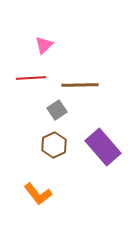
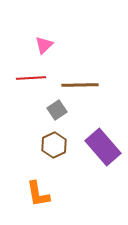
orange L-shape: rotated 28 degrees clockwise
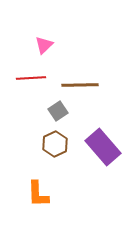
gray square: moved 1 px right, 1 px down
brown hexagon: moved 1 px right, 1 px up
orange L-shape: rotated 8 degrees clockwise
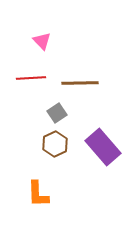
pink triangle: moved 2 px left, 4 px up; rotated 30 degrees counterclockwise
brown line: moved 2 px up
gray square: moved 1 px left, 2 px down
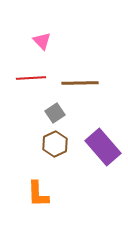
gray square: moved 2 px left
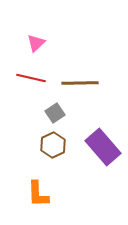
pink triangle: moved 6 px left, 2 px down; rotated 30 degrees clockwise
red line: rotated 16 degrees clockwise
brown hexagon: moved 2 px left, 1 px down
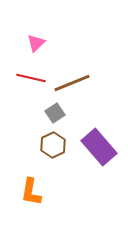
brown line: moved 8 px left; rotated 21 degrees counterclockwise
purple rectangle: moved 4 px left
orange L-shape: moved 7 px left, 2 px up; rotated 12 degrees clockwise
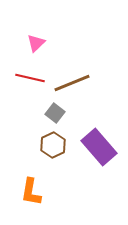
red line: moved 1 px left
gray square: rotated 18 degrees counterclockwise
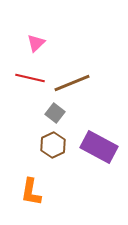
purple rectangle: rotated 21 degrees counterclockwise
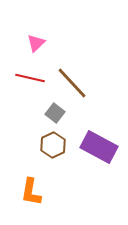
brown line: rotated 69 degrees clockwise
